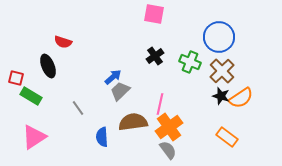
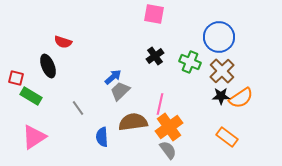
black star: rotated 18 degrees counterclockwise
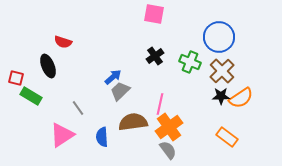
pink triangle: moved 28 px right, 2 px up
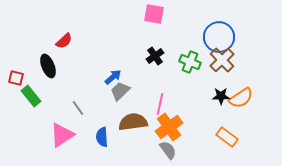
red semicircle: moved 1 px right, 1 px up; rotated 60 degrees counterclockwise
brown cross: moved 11 px up
green rectangle: rotated 20 degrees clockwise
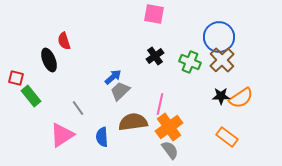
red semicircle: rotated 114 degrees clockwise
black ellipse: moved 1 px right, 6 px up
gray semicircle: moved 2 px right
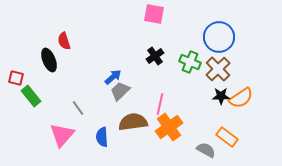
brown cross: moved 4 px left, 9 px down
pink triangle: rotated 16 degrees counterclockwise
gray semicircle: moved 36 px right; rotated 24 degrees counterclockwise
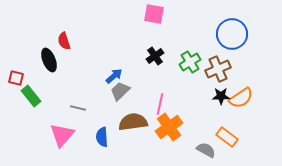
blue circle: moved 13 px right, 3 px up
green cross: rotated 35 degrees clockwise
brown cross: rotated 20 degrees clockwise
blue arrow: moved 1 px right, 1 px up
gray line: rotated 42 degrees counterclockwise
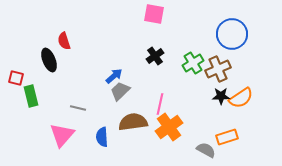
green cross: moved 3 px right, 1 px down
green rectangle: rotated 25 degrees clockwise
orange rectangle: rotated 55 degrees counterclockwise
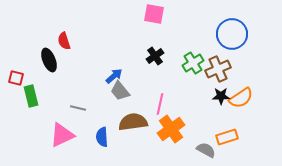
gray trapezoid: rotated 85 degrees counterclockwise
orange cross: moved 2 px right, 2 px down
pink triangle: rotated 24 degrees clockwise
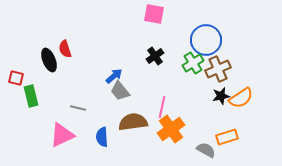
blue circle: moved 26 px left, 6 px down
red semicircle: moved 1 px right, 8 px down
black star: rotated 12 degrees counterclockwise
pink line: moved 2 px right, 3 px down
